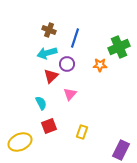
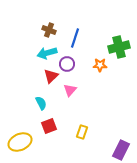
green cross: rotated 10 degrees clockwise
pink triangle: moved 4 px up
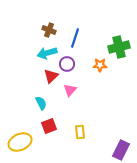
yellow rectangle: moved 2 px left; rotated 24 degrees counterclockwise
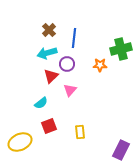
brown cross: rotated 24 degrees clockwise
blue line: moved 1 px left; rotated 12 degrees counterclockwise
green cross: moved 2 px right, 2 px down
cyan semicircle: rotated 80 degrees clockwise
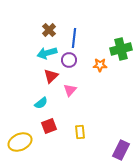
purple circle: moved 2 px right, 4 px up
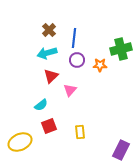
purple circle: moved 8 px right
cyan semicircle: moved 2 px down
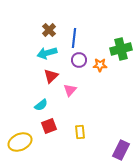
purple circle: moved 2 px right
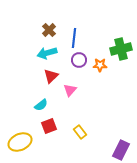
yellow rectangle: rotated 32 degrees counterclockwise
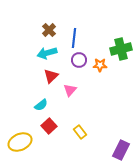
red square: rotated 21 degrees counterclockwise
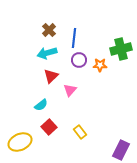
red square: moved 1 px down
